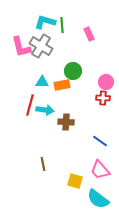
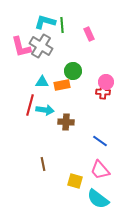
red cross: moved 6 px up
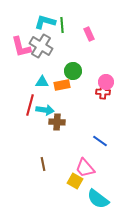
brown cross: moved 9 px left
pink trapezoid: moved 15 px left, 2 px up
yellow square: rotated 14 degrees clockwise
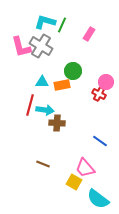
green line: rotated 28 degrees clockwise
pink rectangle: rotated 56 degrees clockwise
red cross: moved 4 px left, 2 px down; rotated 24 degrees clockwise
brown cross: moved 1 px down
brown line: rotated 56 degrees counterclockwise
yellow square: moved 1 px left, 1 px down
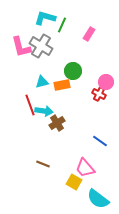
cyan L-shape: moved 4 px up
cyan triangle: rotated 16 degrees counterclockwise
red line: rotated 35 degrees counterclockwise
cyan arrow: moved 1 px left, 1 px down
brown cross: rotated 35 degrees counterclockwise
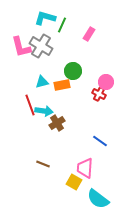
pink trapezoid: rotated 45 degrees clockwise
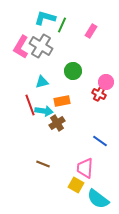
pink rectangle: moved 2 px right, 3 px up
pink L-shape: rotated 45 degrees clockwise
orange rectangle: moved 16 px down
yellow square: moved 2 px right, 3 px down
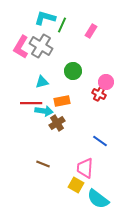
red line: moved 1 px right, 2 px up; rotated 70 degrees counterclockwise
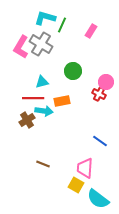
gray cross: moved 2 px up
red line: moved 2 px right, 5 px up
brown cross: moved 30 px left, 3 px up
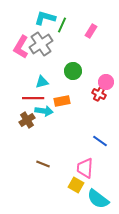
gray cross: rotated 25 degrees clockwise
